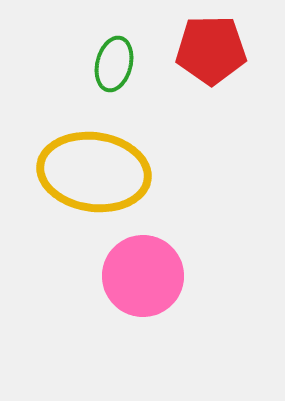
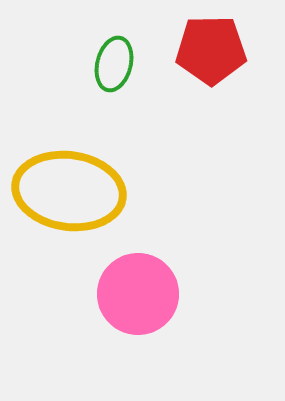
yellow ellipse: moved 25 px left, 19 px down
pink circle: moved 5 px left, 18 px down
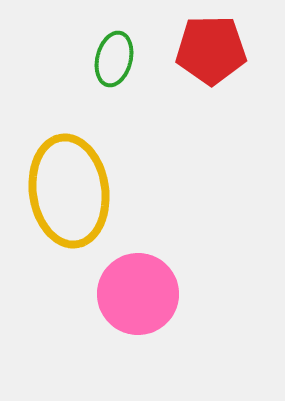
green ellipse: moved 5 px up
yellow ellipse: rotated 74 degrees clockwise
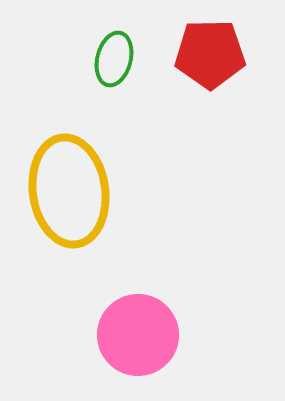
red pentagon: moved 1 px left, 4 px down
pink circle: moved 41 px down
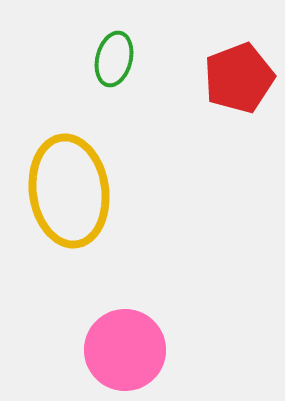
red pentagon: moved 29 px right, 24 px down; rotated 20 degrees counterclockwise
pink circle: moved 13 px left, 15 px down
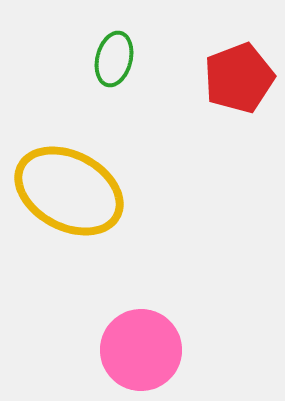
yellow ellipse: rotated 54 degrees counterclockwise
pink circle: moved 16 px right
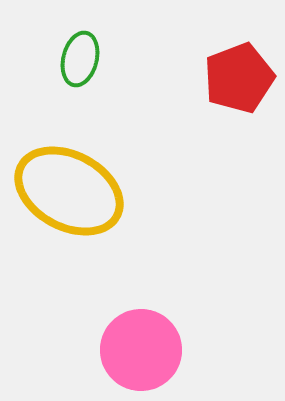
green ellipse: moved 34 px left
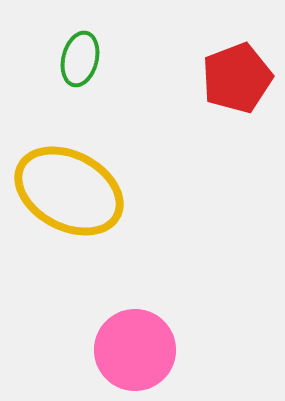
red pentagon: moved 2 px left
pink circle: moved 6 px left
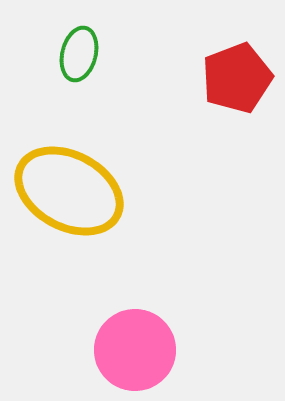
green ellipse: moved 1 px left, 5 px up
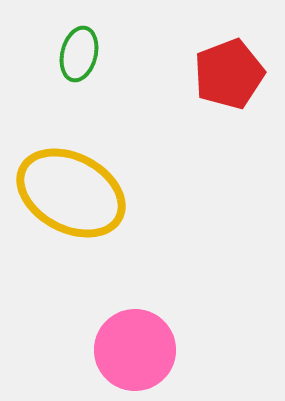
red pentagon: moved 8 px left, 4 px up
yellow ellipse: moved 2 px right, 2 px down
